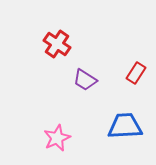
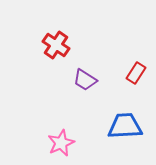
red cross: moved 1 px left, 1 px down
pink star: moved 4 px right, 5 px down
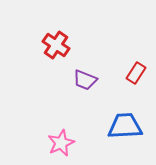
purple trapezoid: rotated 10 degrees counterclockwise
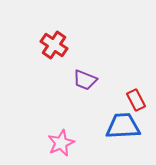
red cross: moved 2 px left
red rectangle: moved 27 px down; rotated 60 degrees counterclockwise
blue trapezoid: moved 2 px left
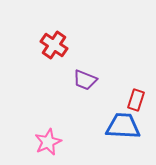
red rectangle: rotated 45 degrees clockwise
blue trapezoid: rotated 6 degrees clockwise
pink star: moved 13 px left, 1 px up
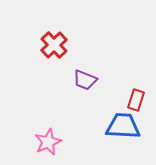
red cross: rotated 12 degrees clockwise
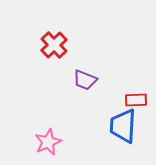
red rectangle: rotated 70 degrees clockwise
blue trapezoid: rotated 90 degrees counterclockwise
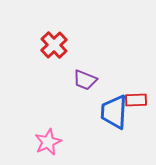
blue trapezoid: moved 9 px left, 14 px up
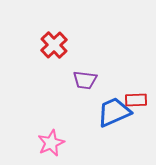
purple trapezoid: rotated 15 degrees counterclockwise
blue trapezoid: rotated 63 degrees clockwise
pink star: moved 3 px right, 1 px down
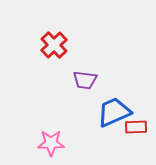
red rectangle: moved 27 px down
pink star: rotated 24 degrees clockwise
